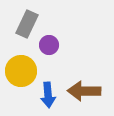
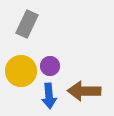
purple circle: moved 1 px right, 21 px down
blue arrow: moved 1 px right, 1 px down
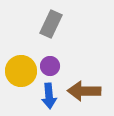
gray rectangle: moved 24 px right
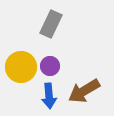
yellow circle: moved 4 px up
brown arrow: rotated 32 degrees counterclockwise
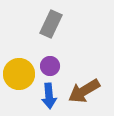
yellow circle: moved 2 px left, 7 px down
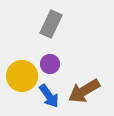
purple circle: moved 2 px up
yellow circle: moved 3 px right, 2 px down
blue arrow: rotated 30 degrees counterclockwise
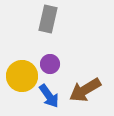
gray rectangle: moved 3 px left, 5 px up; rotated 12 degrees counterclockwise
brown arrow: moved 1 px right, 1 px up
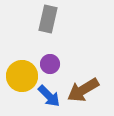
brown arrow: moved 2 px left
blue arrow: rotated 10 degrees counterclockwise
